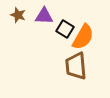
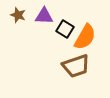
orange semicircle: moved 2 px right
brown trapezoid: rotated 104 degrees counterclockwise
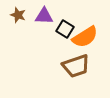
orange semicircle: rotated 28 degrees clockwise
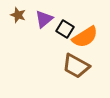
purple triangle: moved 3 px down; rotated 42 degrees counterclockwise
brown trapezoid: rotated 48 degrees clockwise
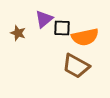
brown star: moved 18 px down
black square: moved 3 px left, 1 px up; rotated 30 degrees counterclockwise
orange semicircle: rotated 20 degrees clockwise
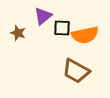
purple triangle: moved 1 px left, 3 px up
orange semicircle: moved 2 px up
brown trapezoid: moved 5 px down
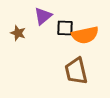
black square: moved 3 px right
brown trapezoid: rotated 48 degrees clockwise
